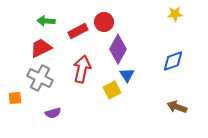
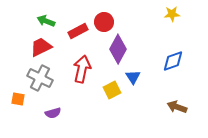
yellow star: moved 3 px left
green arrow: rotated 18 degrees clockwise
red trapezoid: moved 1 px up
blue triangle: moved 6 px right, 2 px down
orange square: moved 3 px right, 1 px down; rotated 16 degrees clockwise
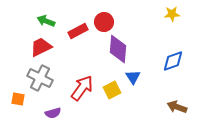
purple diamond: rotated 24 degrees counterclockwise
red arrow: moved 19 px down; rotated 24 degrees clockwise
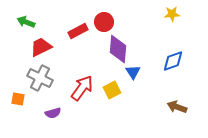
green arrow: moved 20 px left, 1 px down
blue triangle: moved 5 px up
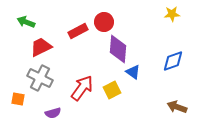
blue triangle: rotated 21 degrees counterclockwise
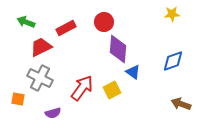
red rectangle: moved 12 px left, 3 px up
brown arrow: moved 4 px right, 3 px up
